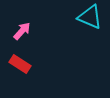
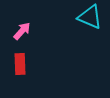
red rectangle: rotated 55 degrees clockwise
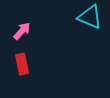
red rectangle: moved 2 px right; rotated 10 degrees counterclockwise
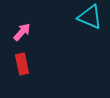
pink arrow: moved 1 px down
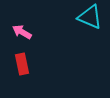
pink arrow: rotated 102 degrees counterclockwise
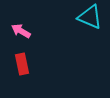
pink arrow: moved 1 px left, 1 px up
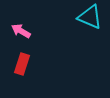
red rectangle: rotated 30 degrees clockwise
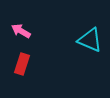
cyan triangle: moved 23 px down
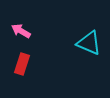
cyan triangle: moved 1 px left, 3 px down
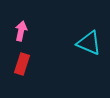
pink arrow: rotated 72 degrees clockwise
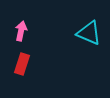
cyan triangle: moved 10 px up
